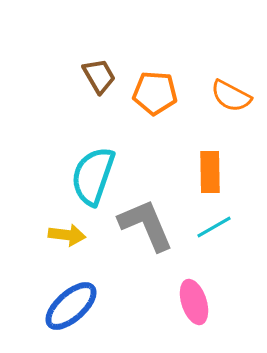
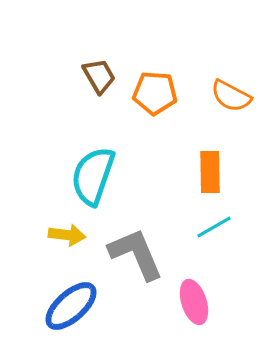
gray L-shape: moved 10 px left, 29 px down
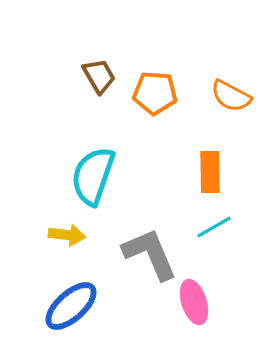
gray L-shape: moved 14 px right
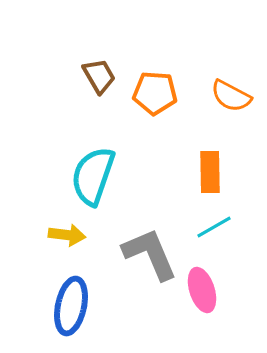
pink ellipse: moved 8 px right, 12 px up
blue ellipse: rotated 36 degrees counterclockwise
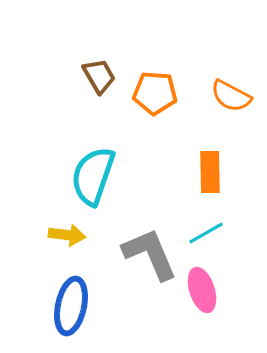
cyan line: moved 8 px left, 6 px down
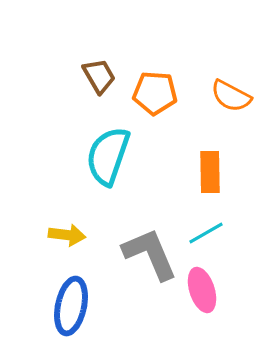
cyan semicircle: moved 15 px right, 20 px up
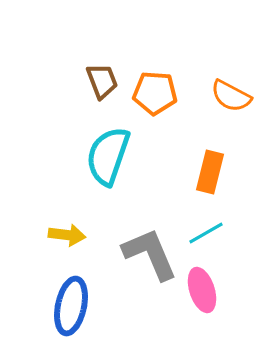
brown trapezoid: moved 3 px right, 5 px down; rotated 9 degrees clockwise
orange rectangle: rotated 15 degrees clockwise
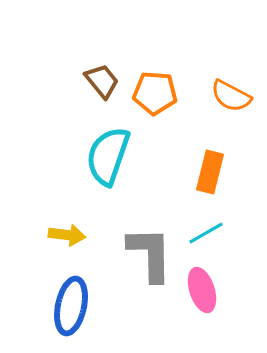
brown trapezoid: rotated 18 degrees counterclockwise
gray L-shape: rotated 22 degrees clockwise
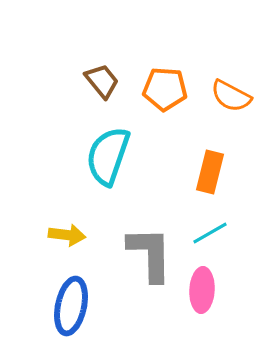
orange pentagon: moved 10 px right, 4 px up
cyan line: moved 4 px right
pink ellipse: rotated 21 degrees clockwise
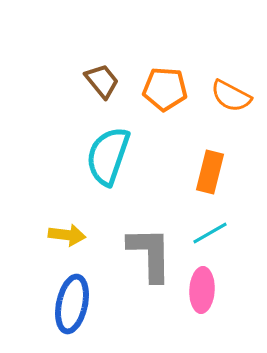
blue ellipse: moved 1 px right, 2 px up
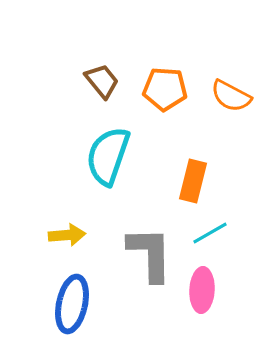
orange rectangle: moved 17 px left, 9 px down
yellow arrow: rotated 12 degrees counterclockwise
